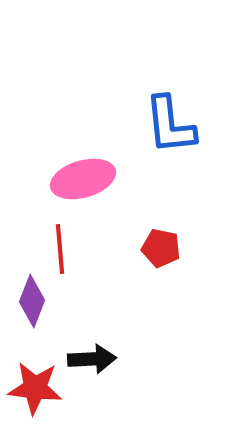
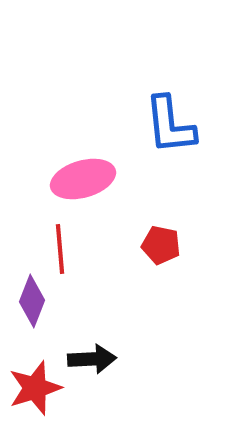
red pentagon: moved 3 px up
red star: rotated 24 degrees counterclockwise
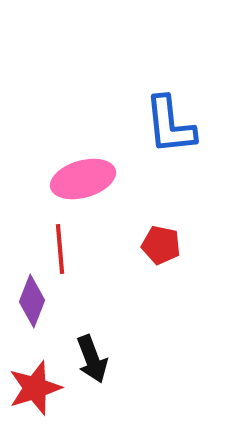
black arrow: rotated 72 degrees clockwise
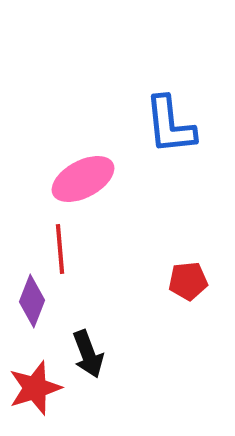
pink ellipse: rotated 12 degrees counterclockwise
red pentagon: moved 27 px right, 36 px down; rotated 18 degrees counterclockwise
black arrow: moved 4 px left, 5 px up
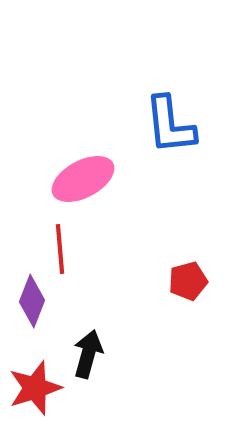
red pentagon: rotated 9 degrees counterclockwise
black arrow: rotated 144 degrees counterclockwise
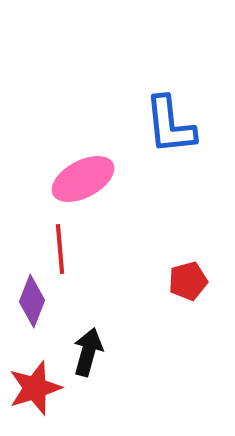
black arrow: moved 2 px up
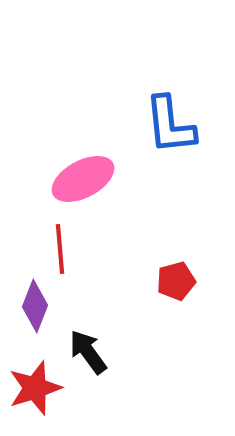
red pentagon: moved 12 px left
purple diamond: moved 3 px right, 5 px down
black arrow: rotated 51 degrees counterclockwise
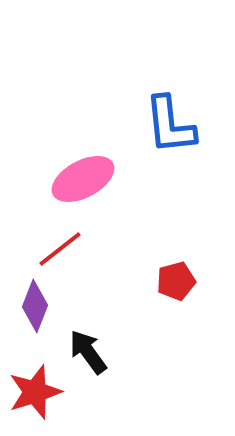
red line: rotated 57 degrees clockwise
red star: moved 4 px down
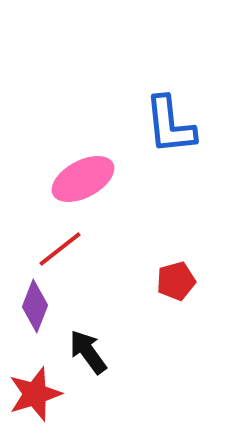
red star: moved 2 px down
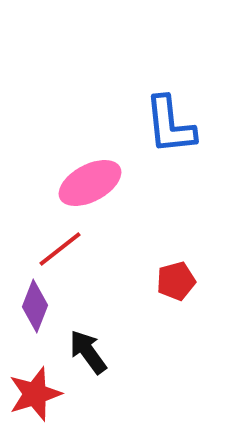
pink ellipse: moved 7 px right, 4 px down
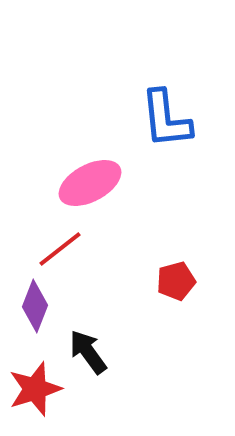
blue L-shape: moved 4 px left, 6 px up
red star: moved 5 px up
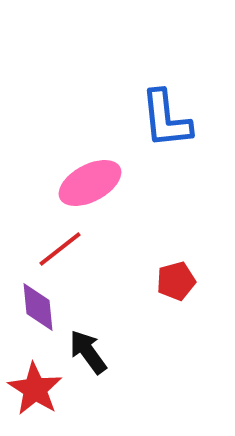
purple diamond: moved 3 px right, 1 px down; rotated 27 degrees counterclockwise
red star: rotated 22 degrees counterclockwise
